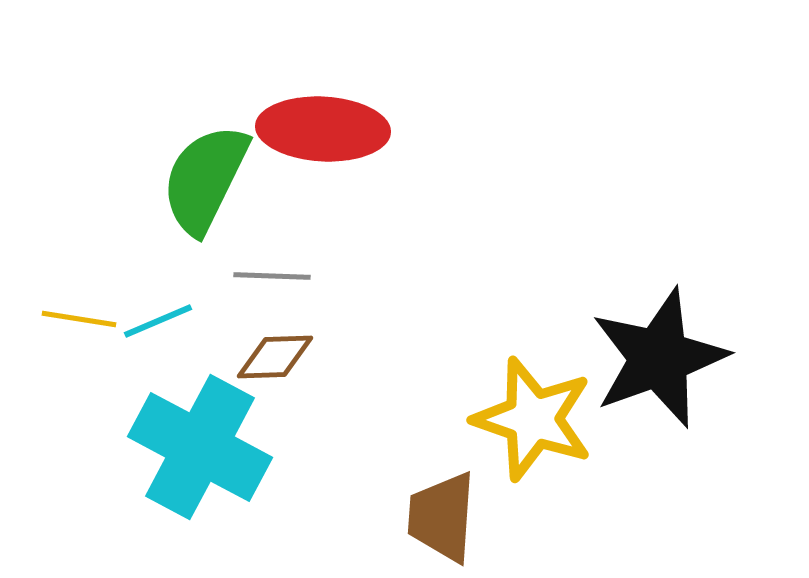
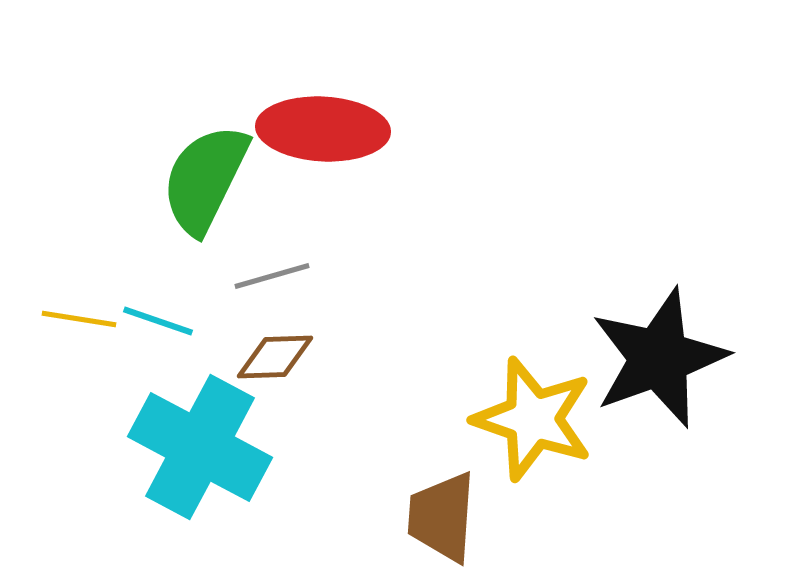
gray line: rotated 18 degrees counterclockwise
cyan line: rotated 42 degrees clockwise
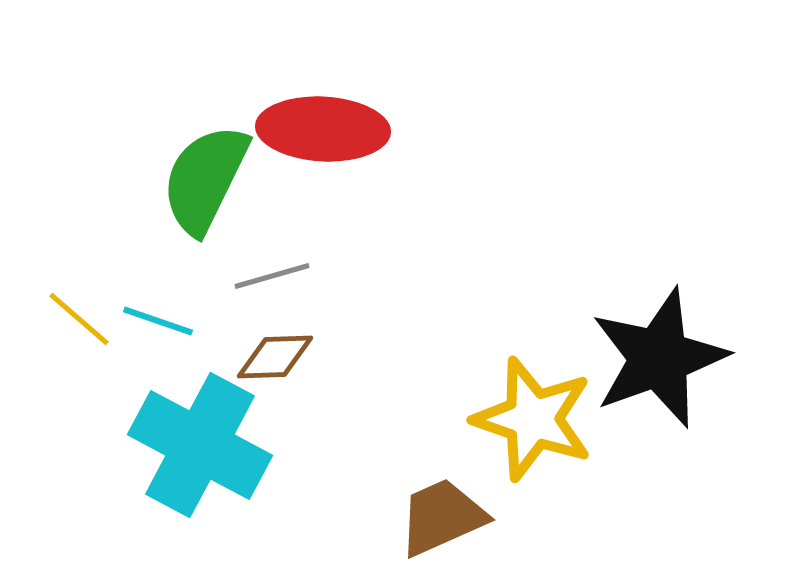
yellow line: rotated 32 degrees clockwise
cyan cross: moved 2 px up
brown trapezoid: rotated 62 degrees clockwise
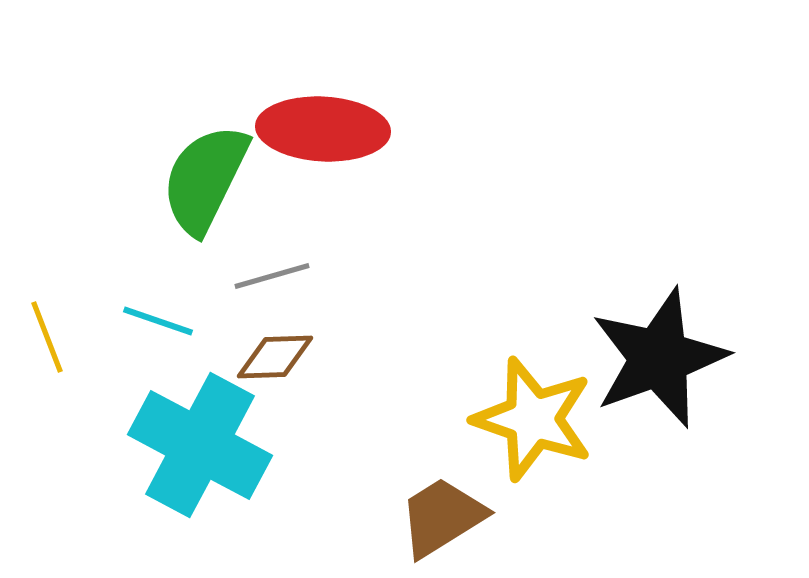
yellow line: moved 32 px left, 18 px down; rotated 28 degrees clockwise
brown trapezoid: rotated 8 degrees counterclockwise
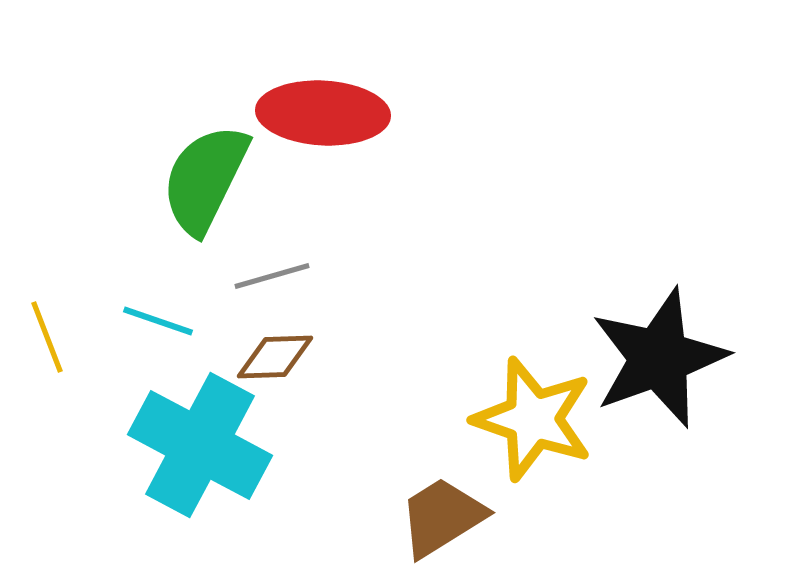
red ellipse: moved 16 px up
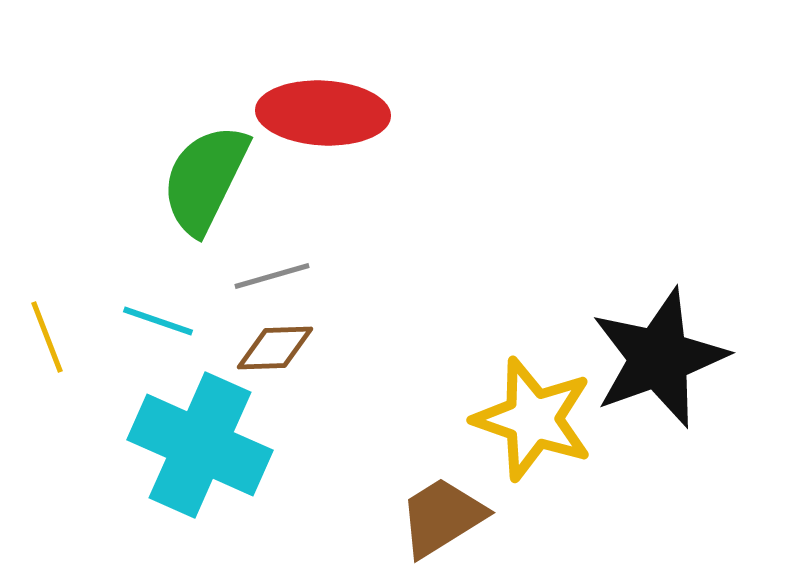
brown diamond: moved 9 px up
cyan cross: rotated 4 degrees counterclockwise
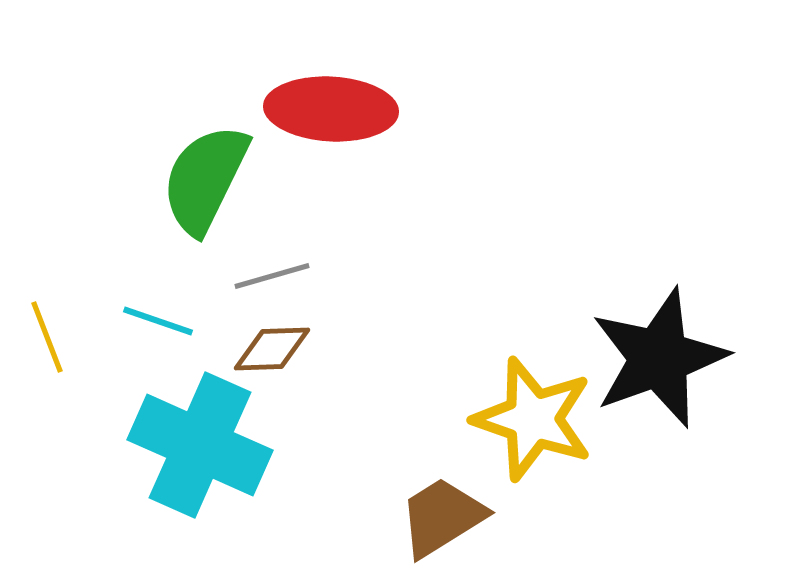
red ellipse: moved 8 px right, 4 px up
brown diamond: moved 3 px left, 1 px down
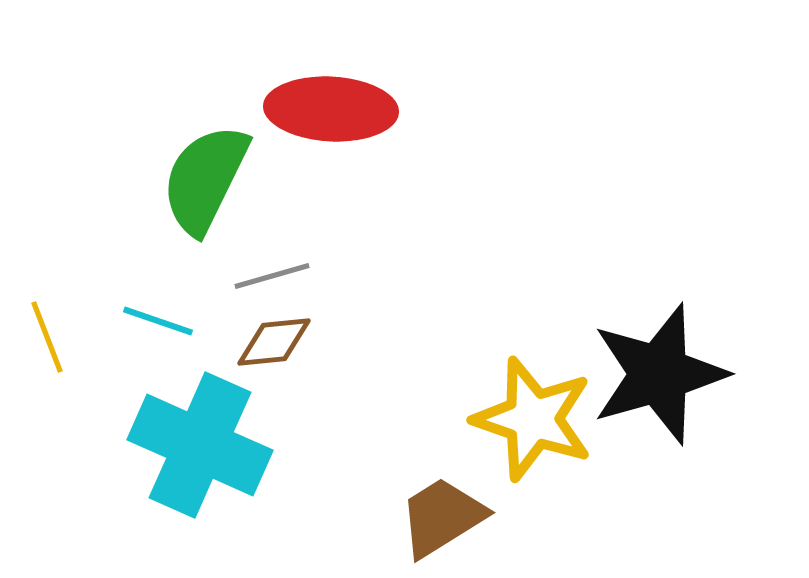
brown diamond: moved 2 px right, 7 px up; rotated 4 degrees counterclockwise
black star: moved 16 px down; rotated 4 degrees clockwise
